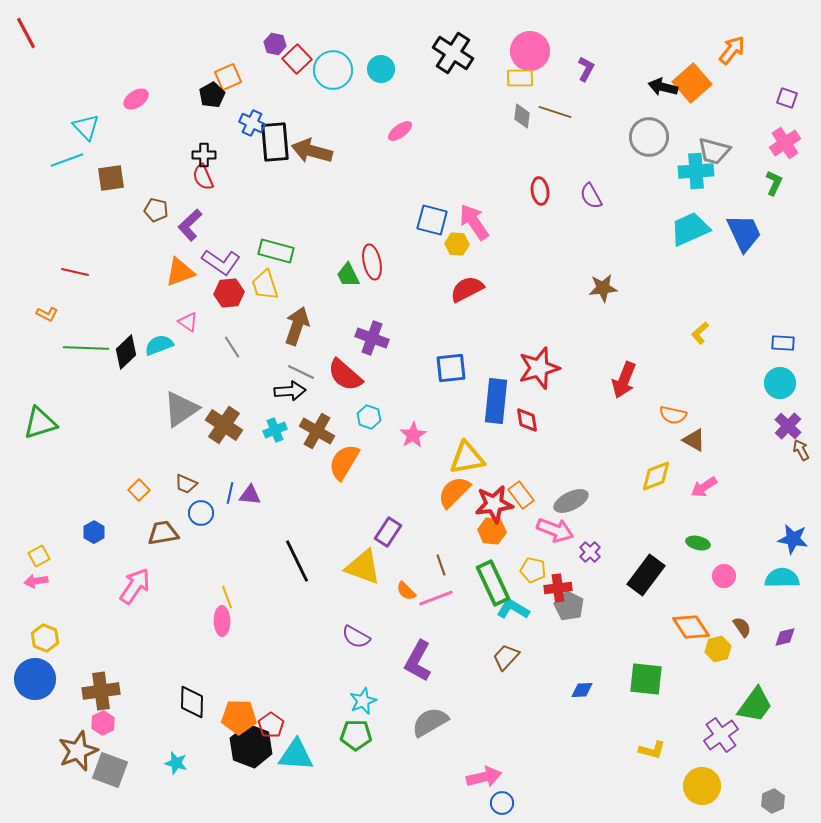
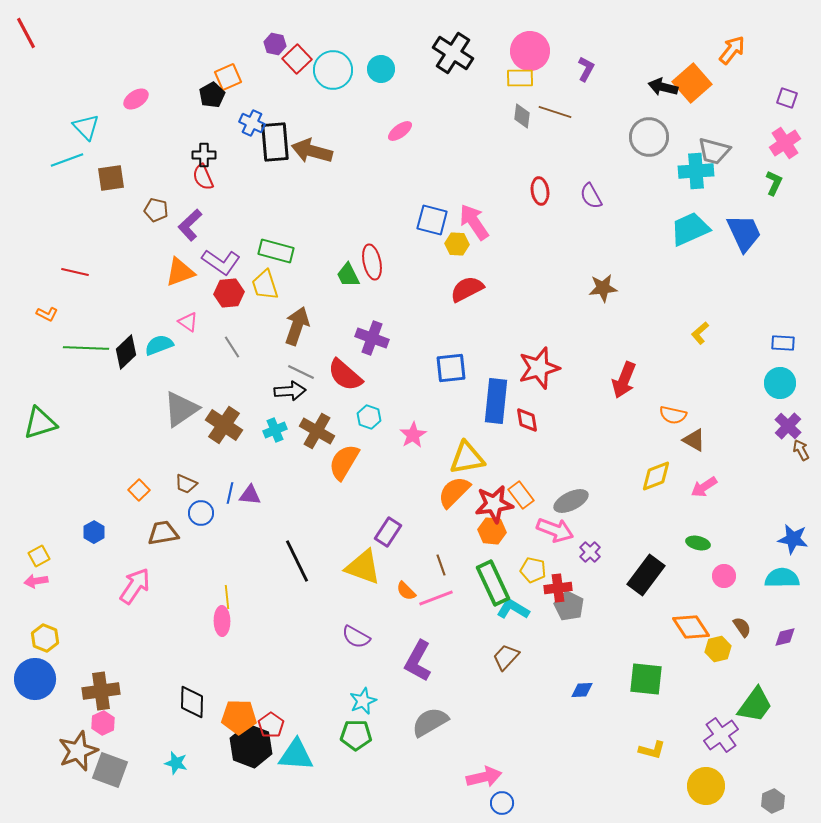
yellow line at (227, 597): rotated 15 degrees clockwise
yellow circle at (702, 786): moved 4 px right
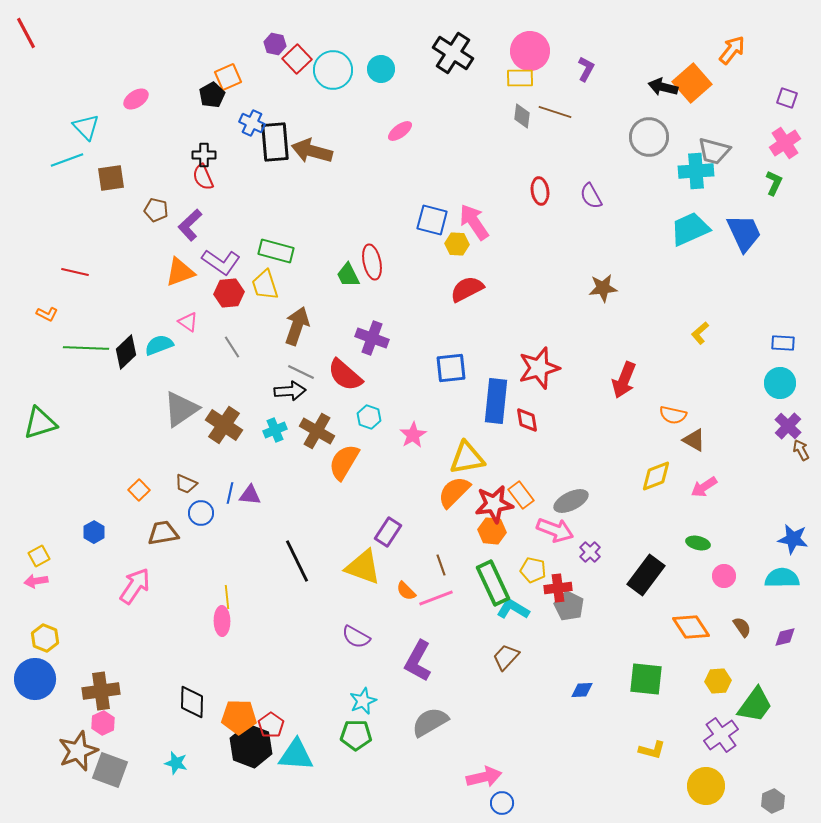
yellow hexagon at (718, 649): moved 32 px down; rotated 10 degrees clockwise
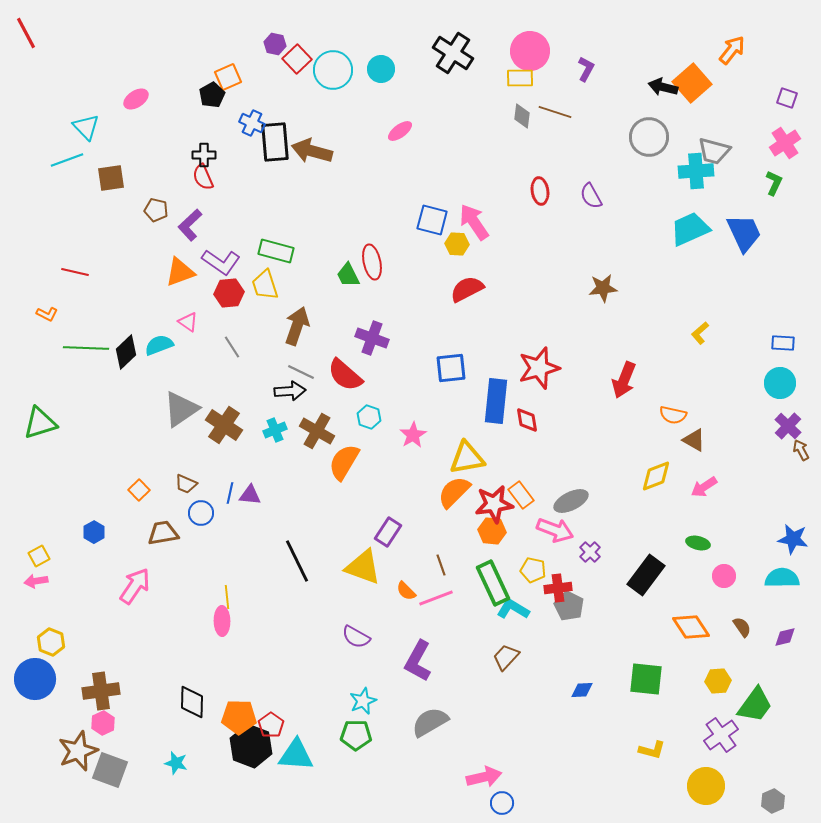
yellow hexagon at (45, 638): moved 6 px right, 4 px down
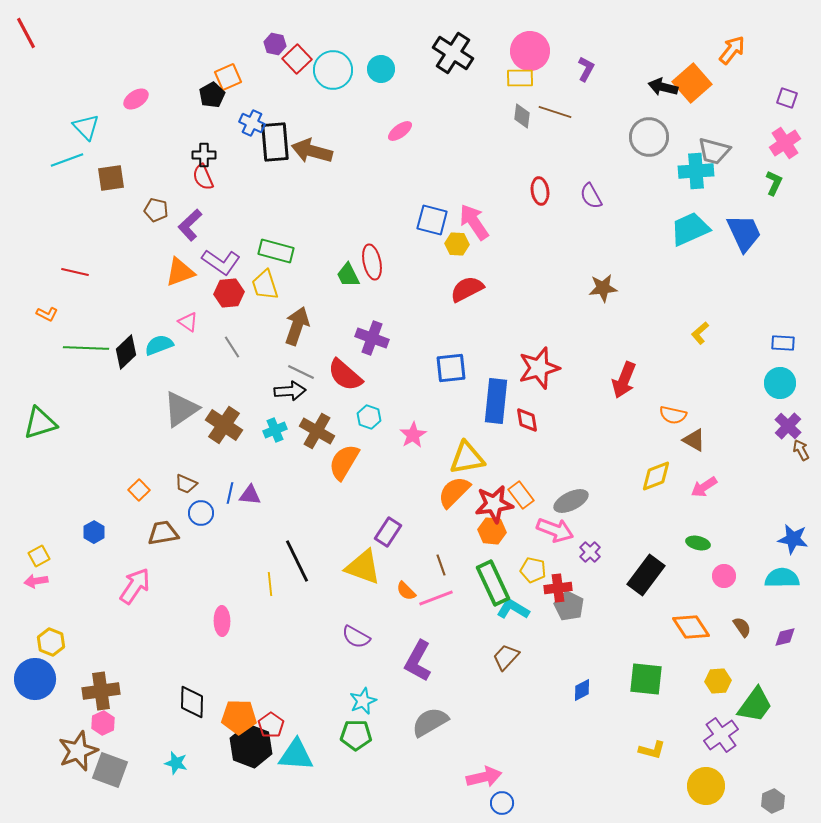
yellow line at (227, 597): moved 43 px right, 13 px up
blue diamond at (582, 690): rotated 25 degrees counterclockwise
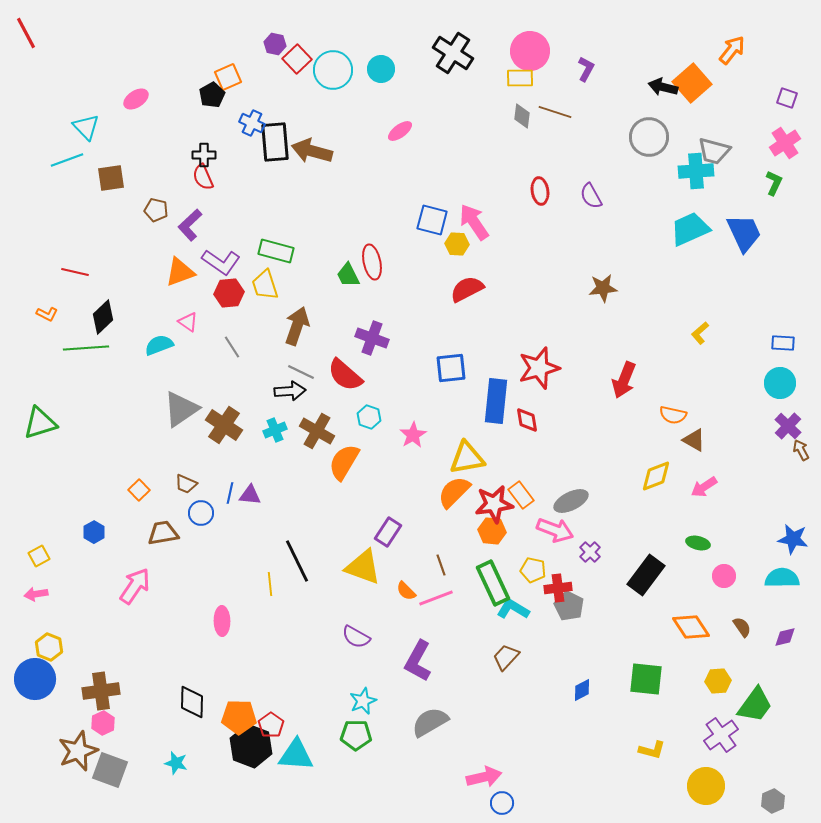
green line at (86, 348): rotated 6 degrees counterclockwise
black diamond at (126, 352): moved 23 px left, 35 px up
pink arrow at (36, 581): moved 13 px down
yellow hexagon at (51, 642): moved 2 px left, 5 px down
